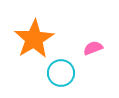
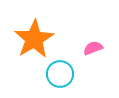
cyan circle: moved 1 px left, 1 px down
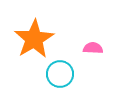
pink semicircle: rotated 24 degrees clockwise
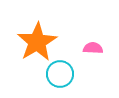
orange star: moved 3 px right, 3 px down
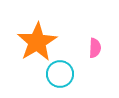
pink semicircle: moved 2 px right; rotated 90 degrees clockwise
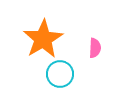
orange star: moved 6 px right, 3 px up
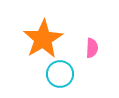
pink semicircle: moved 3 px left
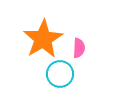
pink semicircle: moved 13 px left
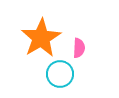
orange star: moved 2 px left, 1 px up
